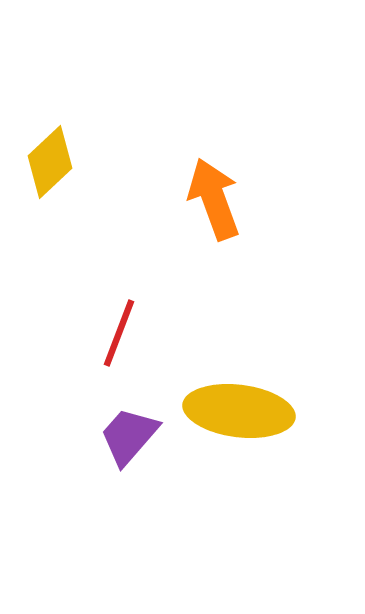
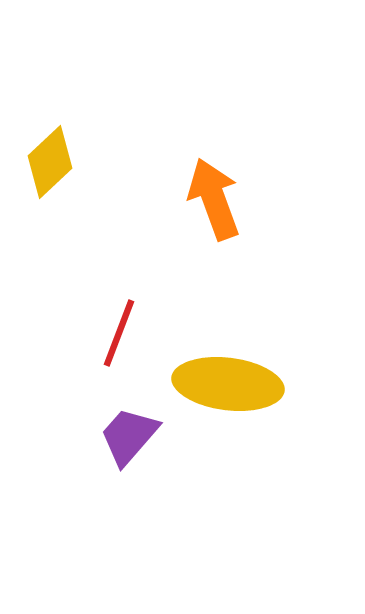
yellow ellipse: moved 11 px left, 27 px up
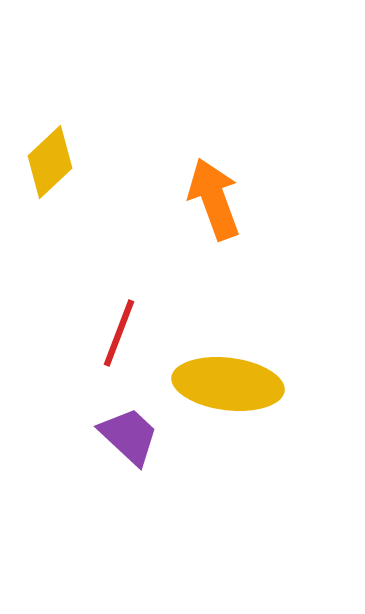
purple trapezoid: rotated 92 degrees clockwise
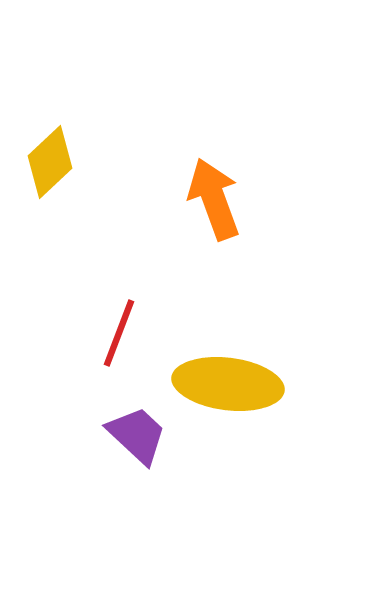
purple trapezoid: moved 8 px right, 1 px up
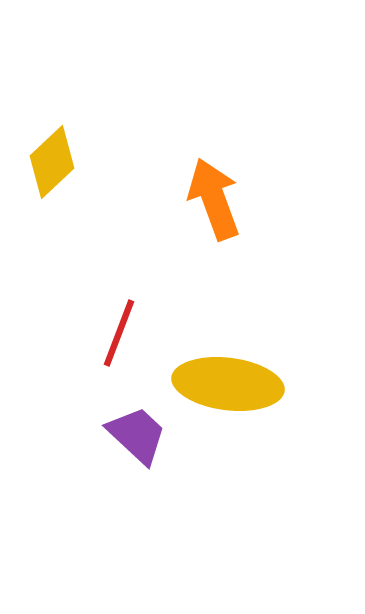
yellow diamond: moved 2 px right
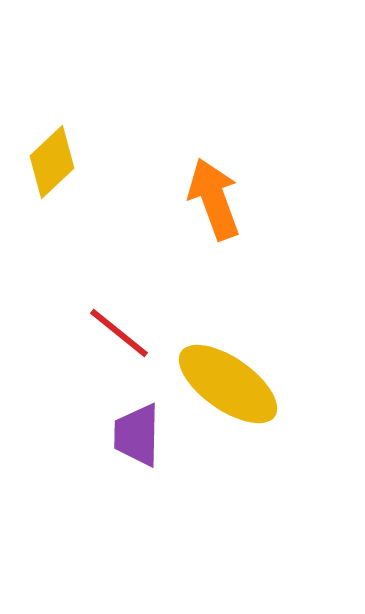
red line: rotated 72 degrees counterclockwise
yellow ellipse: rotated 28 degrees clockwise
purple trapezoid: rotated 132 degrees counterclockwise
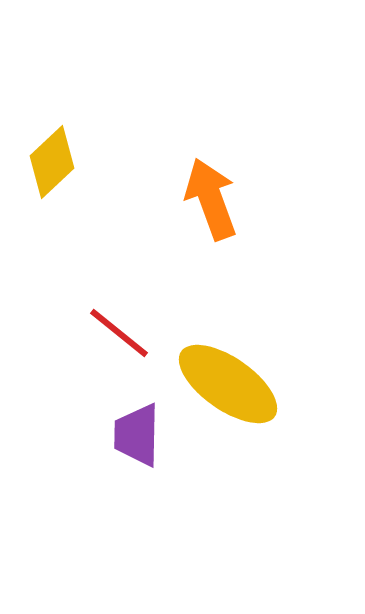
orange arrow: moved 3 px left
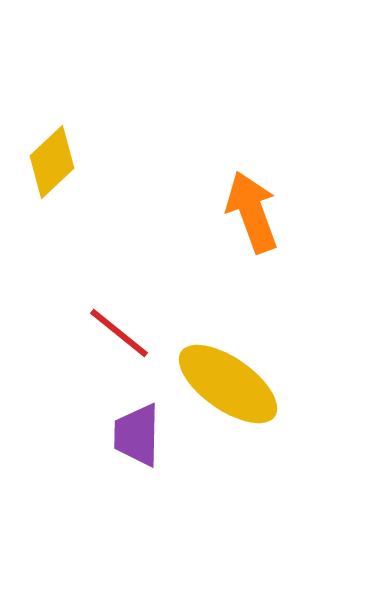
orange arrow: moved 41 px right, 13 px down
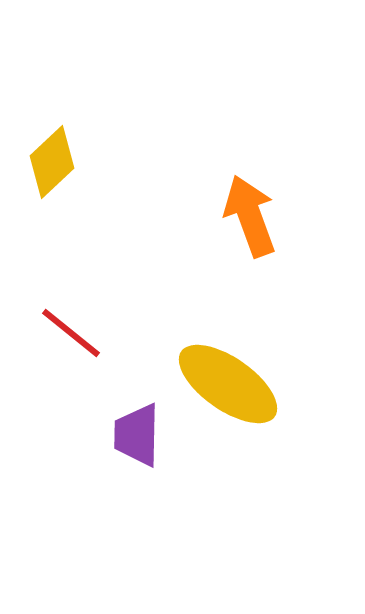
orange arrow: moved 2 px left, 4 px down
red line: moved 48 px left
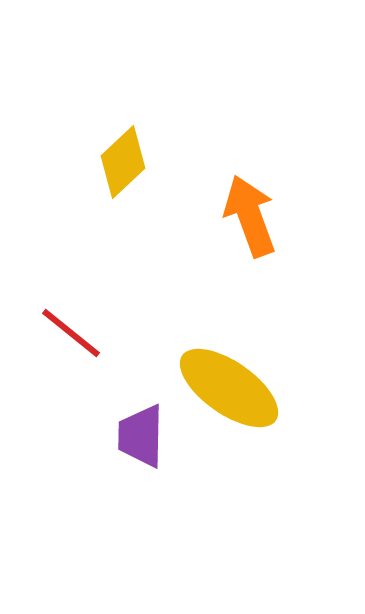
yellow diamond: moved 71 px right
yellow ellipse: moved 1 px right, 4 px down
purple trapezoid: moved 4 px right, 1 px down
